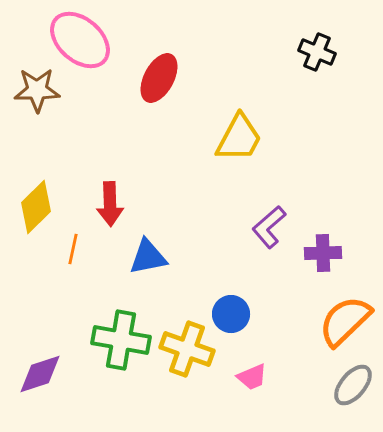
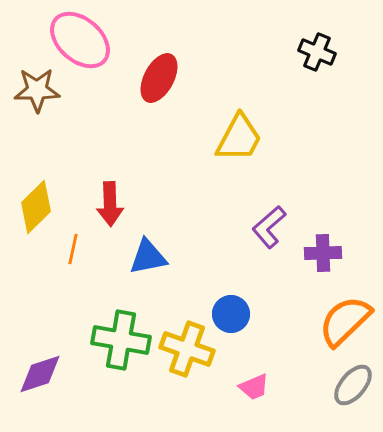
pink trapezoid: moved 2 px right, 10 px down
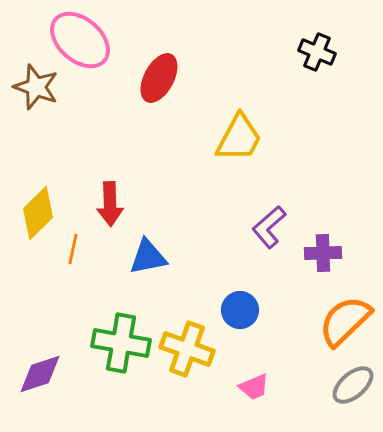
brown star: moved 1 px left, 3 px up; rotated 21 degrees clockwise
yellow diamond: moved 2 px right, 6 px down
blue circle: moved 9 px right, 4 px up
green cross: moved 3 px down
gray ellipse: rotated 9 degrees clockwise
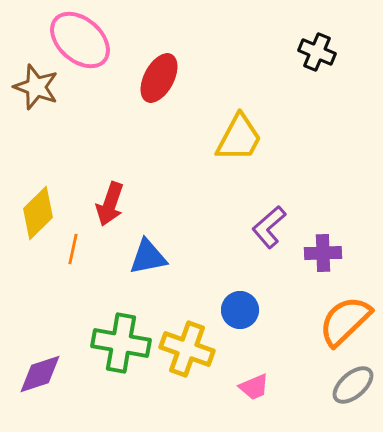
red arrow: rotated 21 degrees clockwise
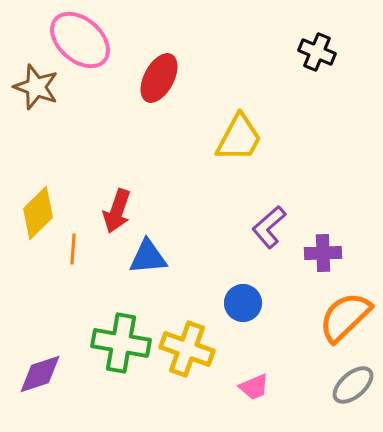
red arrow: moved 7 px right, 7 px down
orange line: rotated 8 degrees counterclockwise
blue triangle: rotated 6 degrees clockwise
blue circle: moved 3 px right, 7 px up
orange semicircle: moved 4 px up
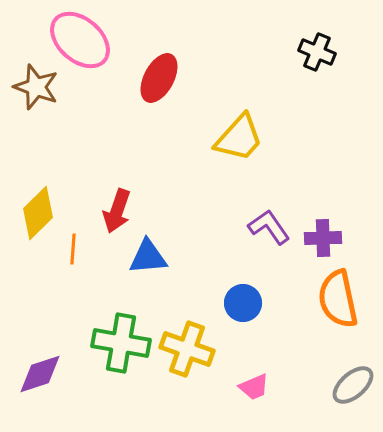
yellow trapezoid: rotated 14 degrees clockwise
purple L-shape: rotated 96 degrees clockwise
purple cross: moved 15 px up
orange semicircle: moved 7 px left, 18 px up; rotated 58 degrees counterclockwise
